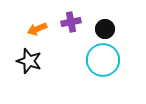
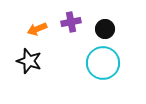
cyan circle: moved 3 px down
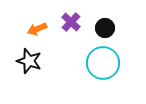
purple cross: rotated 36 degrees counterclockwise
black circle: moved 1 px up
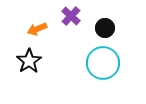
purple cross: moved 6 px up
black star: rotated 20 degrees clockwise
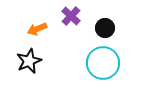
black star: rotated 10 degrees clockwise
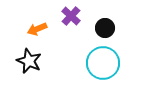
black star: rotated 25 degrees counterclockwise
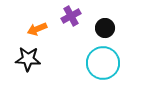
purple cross: rotated 18 degrees clockwise
black star: moved 1 px left, 2 px up; rotated 20 degrees counterclockwise
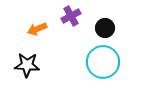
black star: moved 1 px left, 6 px down
cyan circle: moved 1 px up
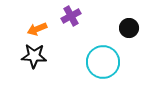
black circle: moved 24 px right
black star: moved 7 px right, 9 px up
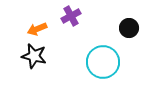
black star: rotated 10 degrees clockwise
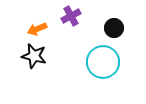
black circle: moved 15 px left
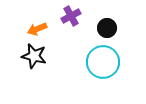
black circle: moved 7 px left
